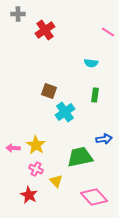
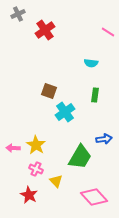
gray cross: rotated 24 degrees counterclockwise
green trapezoid: rotated 132 degrees clockwise
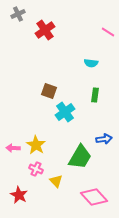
red star: moved 10 px left
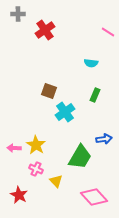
gray cross: rotated 24 degrees clockwise
green rectangle: rotated 16 degrees clockwise
pink arrow: moved 1 px right
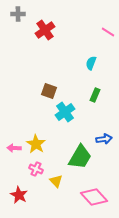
cyan semicircle: rotated 104 degrees clockwise
yellow star: moved 1 px up
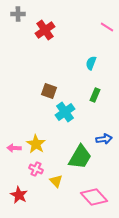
pink line: moved 1 px left, 5 px up
